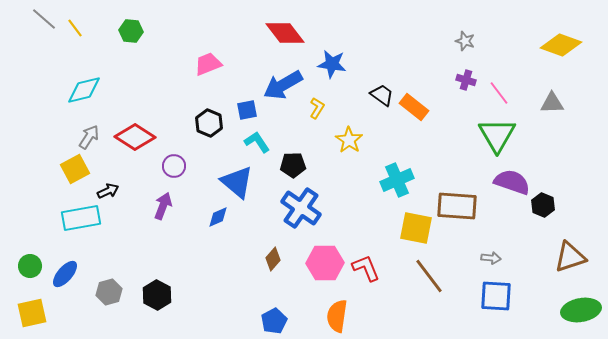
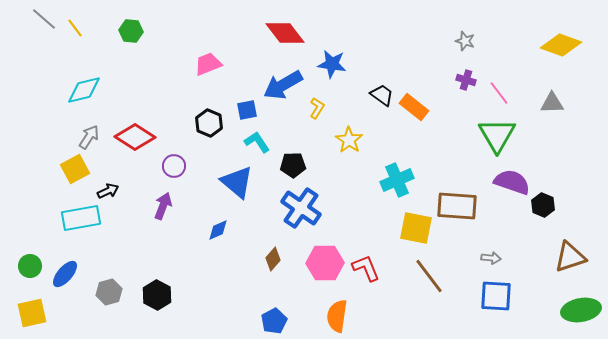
blue diamond at (218, 217): moved 13 px down
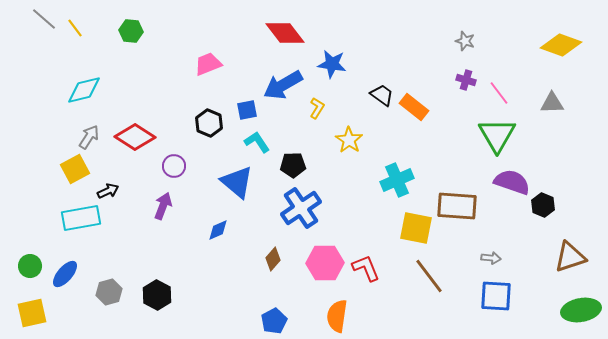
blue cross at (301, 208): rotated 21 degrees clockwise
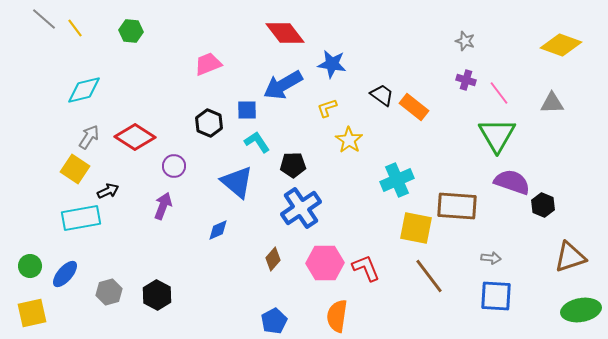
yellow L-shape at (317, 108): moved 10 px right; rotated 140 degrees counterclockwise
blue square at (247, 110): rotated 10 degrees clockwise
yellow square at (75, 169): rotated 28 degrees counterclockwise
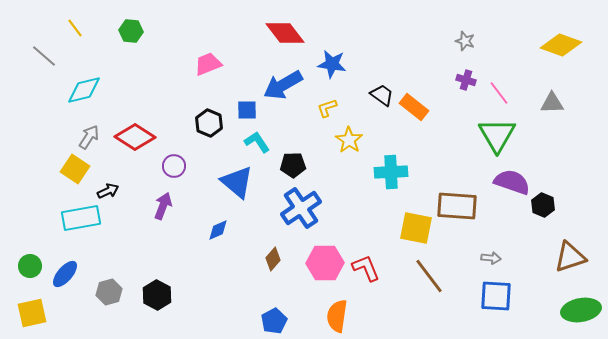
gray line at (44, 19): moved 37 px down
cyan cross at (397, 180): moved 6 px left, 8 px up; rotated 20 degrees clockwise
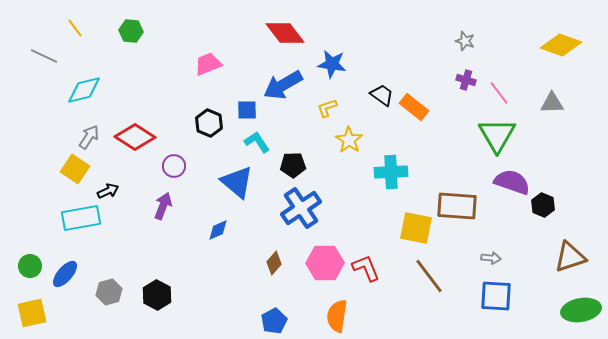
gray line at (44, 56): rotated 16 degrees counterclockwise
brown diamond at (273, 259): moved 1 px right, 4 px down
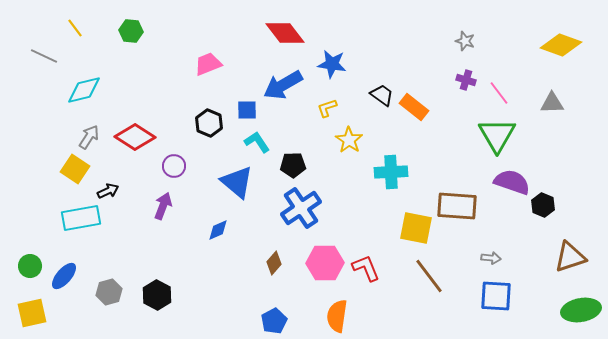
blue ellipse at (65, 274): moved 1 px left, 2 px down
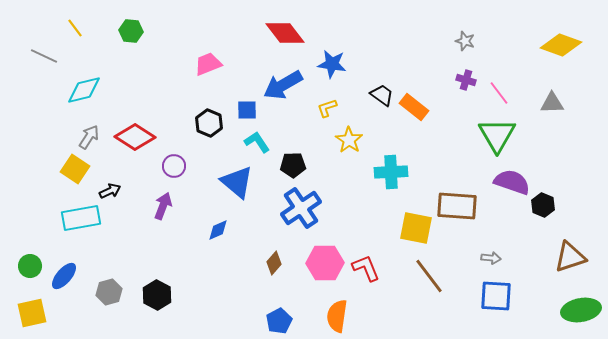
black arrow at (108, 191): moved 2 px right
blue pentagon at (274, 321): moved 5 px right
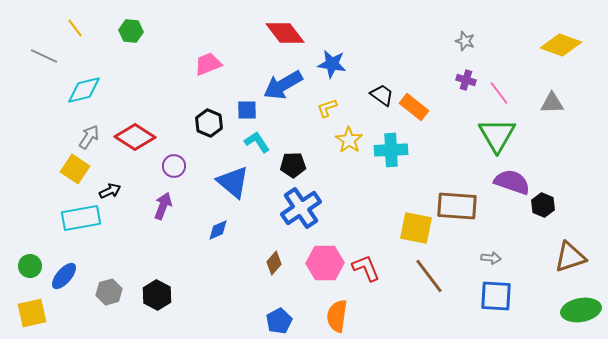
cyan cross at (391, 172): moved 22 px up
blue triangle at (237, 182): moved 4 px left
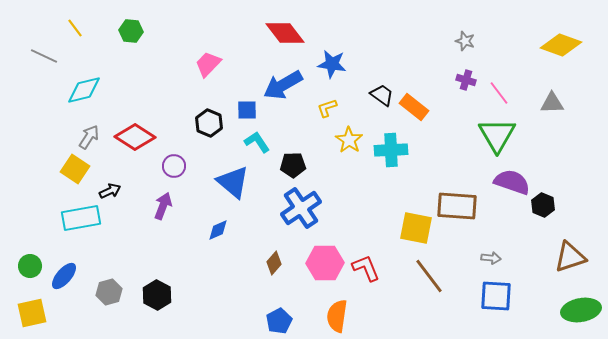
pink trapezoid at (208, 64): rotated 24 degrees counterclockwise
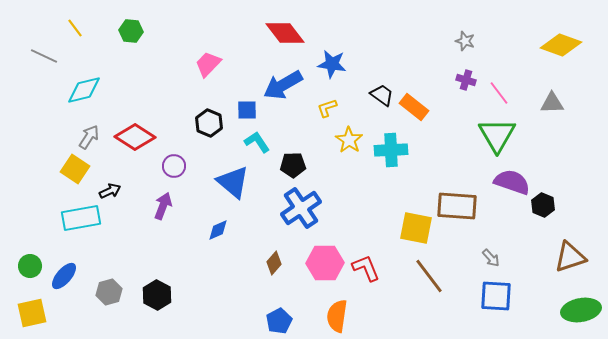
gray arrow at (491, 258): rotated 42 degrees clockwise
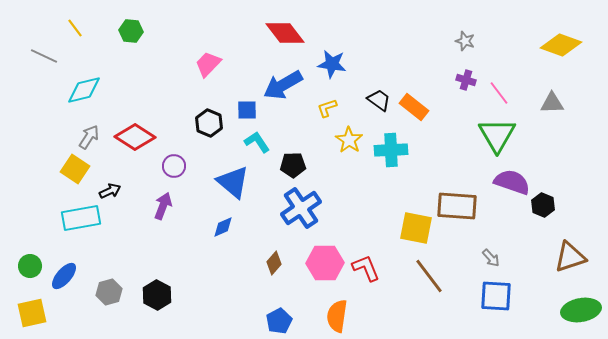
black trapezoid at (382, 95): moved 3 px left, 5 px down
blue diamond at (218, 230): moved 5 px right, 3 px up
